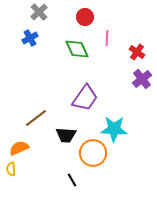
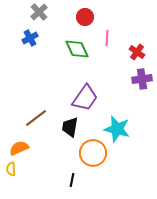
purple cross: rotated 30 degrees clockwise
cyan star: moved 3 px right; rotated 12 degrees clockwise
black trapezoid: moved 4 px right, 8 px up; rotated 95 degrees clockwise
black line: rotated 40 degrees clockwise
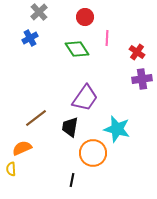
green diamond: rotated 10 degrees counterclockwise
orange semicircle: moved 3 px right
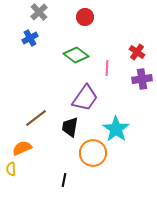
pink line: moved 30 px down
green diamond: moved 1 px left, 6 px down; rotated 20 degrees counterclockwise
cyan star: moved 1 px left; rotated 20 degrees clockwise
black line: moved 8 px left
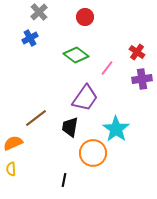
pink line: rotated 35 degrees clockwise
orange semicircle: moved 9 px left, 5 px up
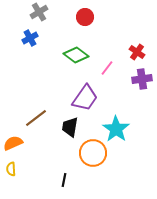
gray cross: rotated 12 degrees clockwise
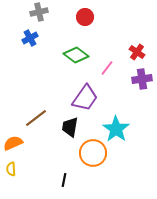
gray cross: rotated 18 degrees clockwise
